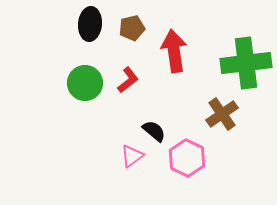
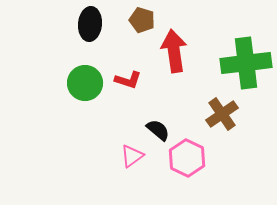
brown pentagon: moved 10 px right, 8 px up; rotated 30 degrees clockwise
red L-shape: rotated 56 degrees clockwise
black semicircle: moved 4 px right, 1 px up
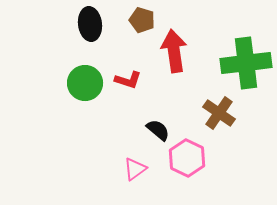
black ellipse: rotated 12 degrees counterclockwise
brown cross: moved 3 px left, 1 px up; rotated 20 degrees counterclockwise
pink triangle: moved 3 px right, 13 px down
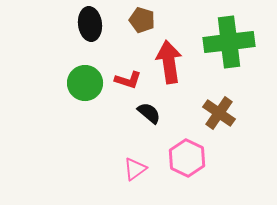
red arrow: moved 5 px left, 11 px down
green cross: moved 17 px left, 21 px up
black semicircle: moved 9 px left, 17 px up
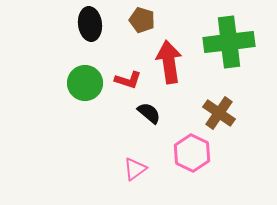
pink hexagon: moved 5 px right, 5 px up
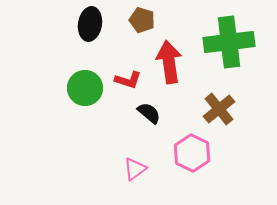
black ellipse: rotated 16 degrees clockwise
green circle: moved 5 px down
brown cross: moved 4 px up; rotated 16 degrees clockwise
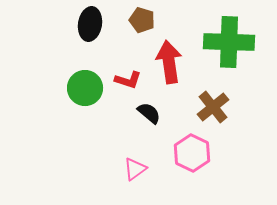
green cross: rotated 9 degrees clockwise
brown cross: moved 6 px left, 2 px up
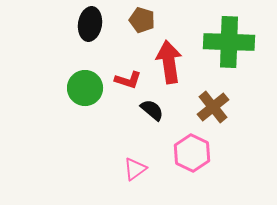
black semicircle: moved 3 px right, 3 px up
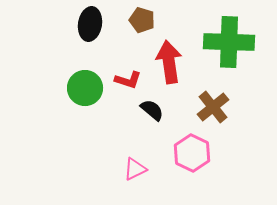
pink triangle: rotated 10 degrees clockwise
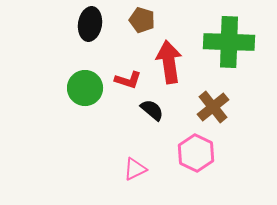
pink hexagon: moved 4 px right
